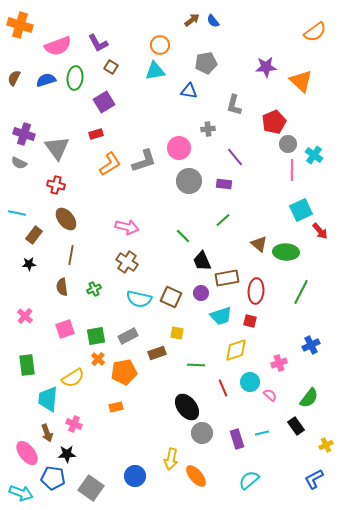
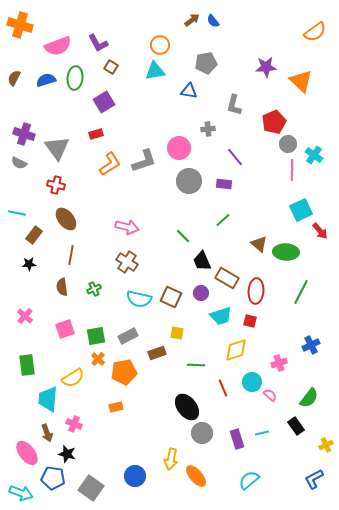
brown rectangle at (227, 278): rotated 40 degrees clockwise
cyan circle at (250, 382): moved 2 px right
black star at (67, 454): rotated 18 degrees clockwise
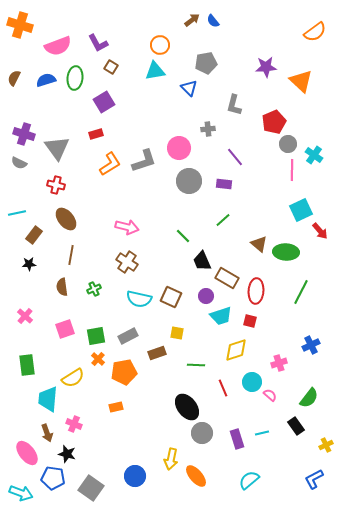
blue triangle at (189, 91): moved 3 px up; rotated 36 degrees clockwise
cyan line at (17, 213): rotated 24 degrees counterclockwise
purple circle at (201, 293): moved 5 px right, 3 px down
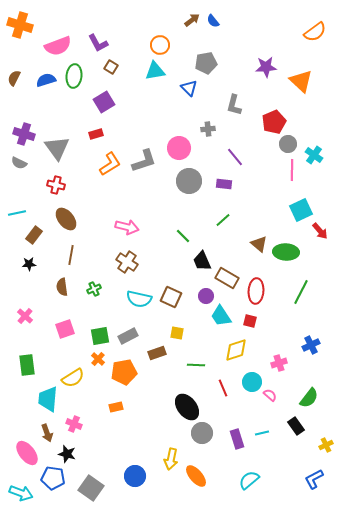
green ellipse at (75, 78): moved 1 px left, 2 px up
cyan trapezoid at (221, 316): rotated 75 degrees clockwise
green square at (96, 336): moved 4 px right
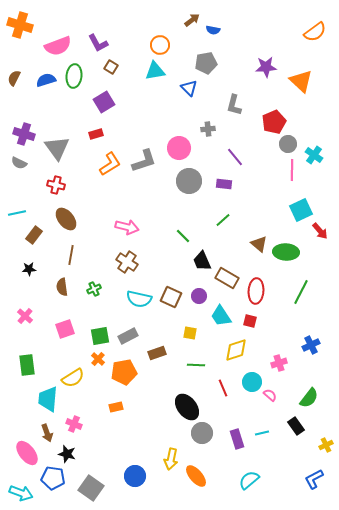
blue semicircle at (213, 21): moved 9 px down; rotated 40 degrees counterclockwise
black star at (29, 264): moved 5 px down
purple circle at (206, 296): moved 7 px left
yellow square at (177, 333): moved 13 px right
